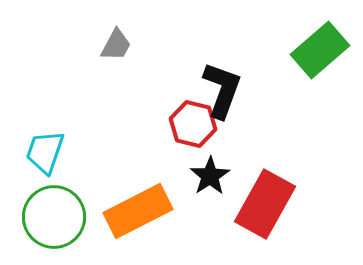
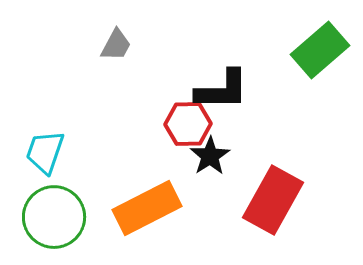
black L-shape: rotated 70 degrees clockwise
red hexagon: moved 5 px left; rotated 15 degrees counterclockwise
black star: moved 20 px up
red rectangle: moved 8 px right, 4 px up
orange rectangle: moved 9 px right, 3 px up
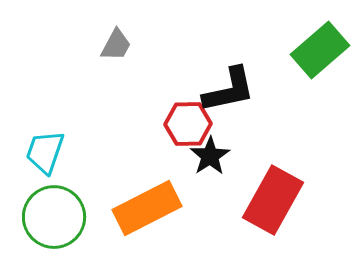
black L-shape: moved 7 px right; rotated 12 degrees counterclockwise
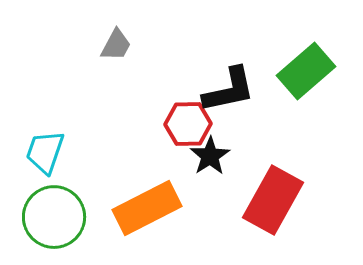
green rectangle: moved 14 px left, 21 px down
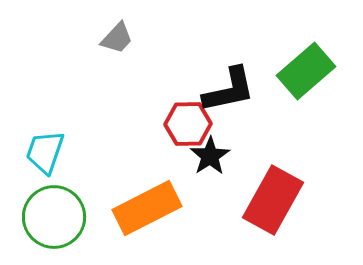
gray trapezoid: moved 1 px right, 7 px up; rotated 15 degrees clockwise
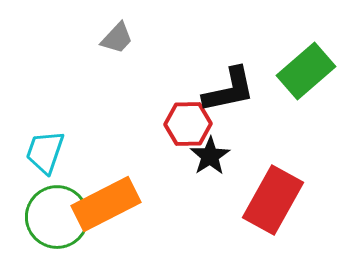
orange rectangle: moved 41 px left, 4 px up
green circle: moved 3 px right
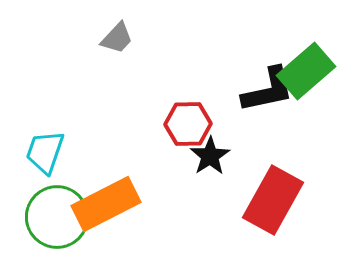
black L-shape: moved 39 px right
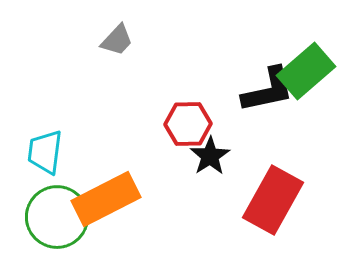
gray trapezoid: moved 2 px down
cyan trapezoid: rotated 12 degrees counterclockwise
orange rectangle: moved 5 px up
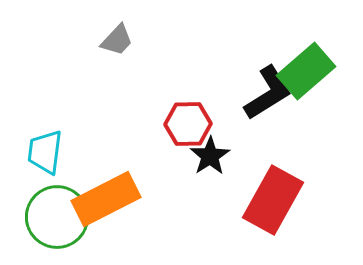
black L-shape: moved 3 px down; rotated 20 degrees counterclockwise
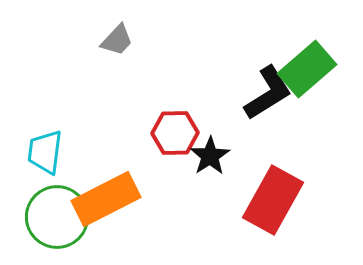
green rectangle: moved 1 px right, 2 px up
red hexagon: moved 13 px left, 9 px down
